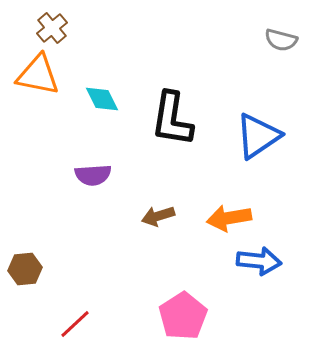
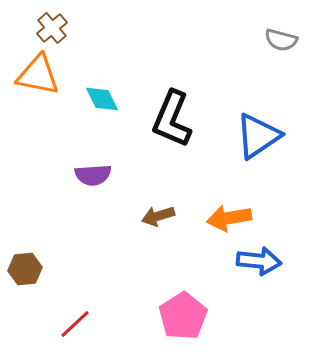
black L-shape: rotated 14 degrees clockwise
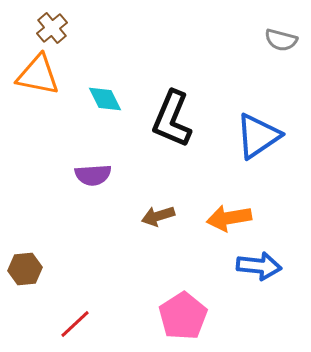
cyan diamond: moved 3 px right
blue arrow: moved 5 px down
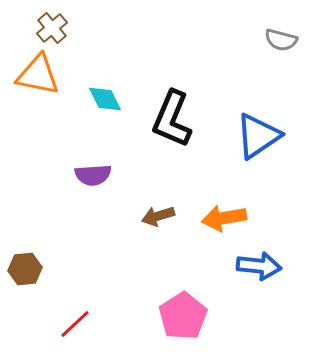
orange arrow: moved 5 px left
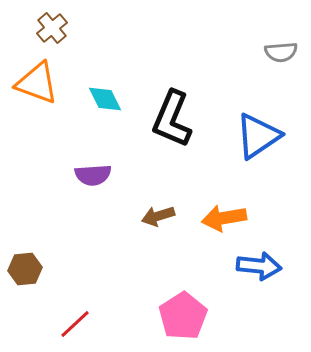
gray semicircle: moved 12 px down; rotated 20 degrees counterclockwise
orange triangle: moved 1 px left, 8 px down; rotated 9 degrees clockwise
